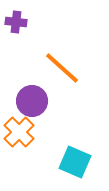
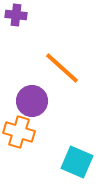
purple cross: moved 7 px up
orange cross: rotated 28 degrees counterclockwise
cyan square: moved 2 px right
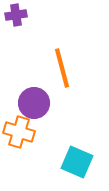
purple cross: rotated 15 degrees counterclockwise
orange line: rotated 33 degrees clockwise
purple circle: moved 2 px right, 2 px down
